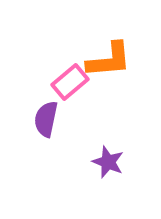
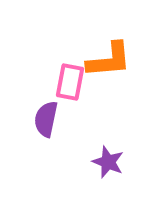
pink rectangle: rotated 39 degrees counterclockwise
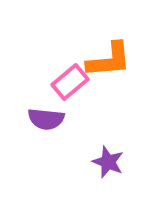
pink rectangle: rotated 39 degrees clockwise
purple semicircle: rotated 96 degrees counterclockwise
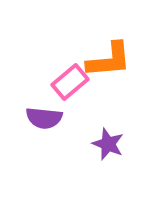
purple semicircle: moved 2 px left, 1 px up
purple star: moved 18 px up
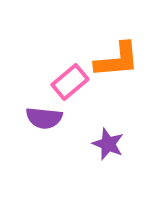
orange L-shape: moved 8 px right
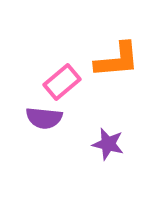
pink rectangle: moved 8 px left
purple star: rotated 8 degrees counterclockwise
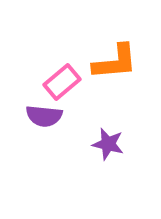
orange L-shape: moved 2 px left, 2 px down
purple semicircle: moved 2 px up
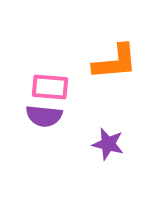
pink rectangle: moved 12 px left, 5 px down; rotated 45 degrees clockwise
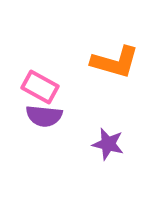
orange L-shape: rotated 21 degrees clockwise
pink rectangle: moved 10 px left; rotated 24 degrees clockwise
